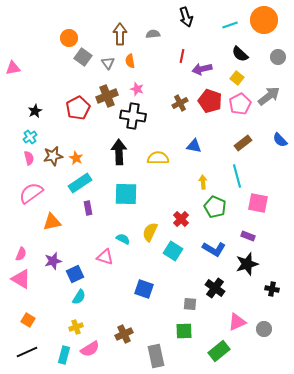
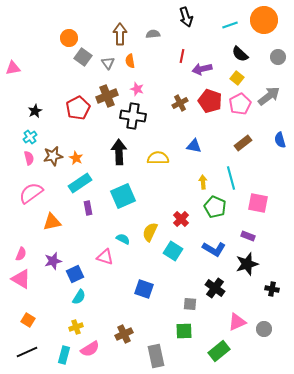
blue semicircle at (280, 140): rotated 28 degrees clockwise
cyan line at (237, 176): moved 6 px left, 2 px down
cyan square at (126, 194): moved 3 px left, 2 px down; rotated 25 degrees counterclockwise
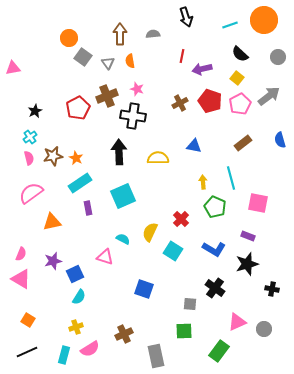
green rectangle at (219, 351): rotated 15 degrees counterclockwise
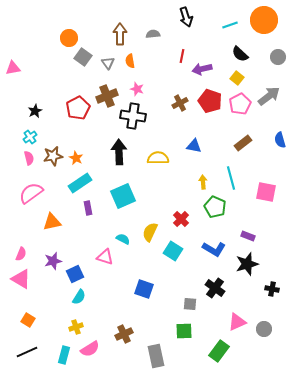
pink square at (258, 203): moved 8 px right, 11 px up
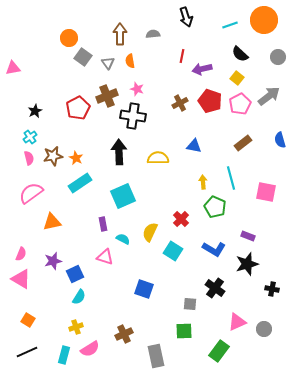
purple rectangle at (88, 208): moved 15 px right, 16 px down
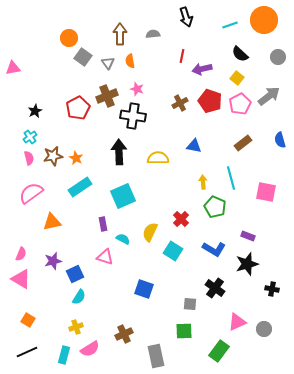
cyan rectangle at (80, 183): moved 4 px down
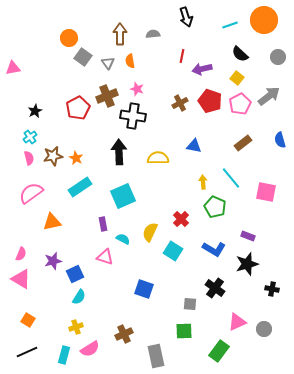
cyan line at (231, 178): rotated 25 degrees counterclockwise
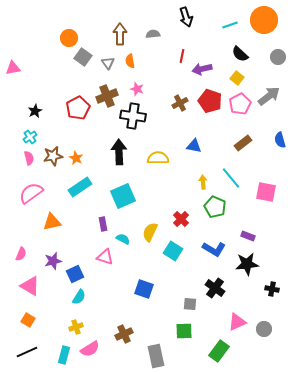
black star at (247, 264): rotated 10 degrees clockwise
pink triangle at (21, 279): moved 9 px right, 7 px down
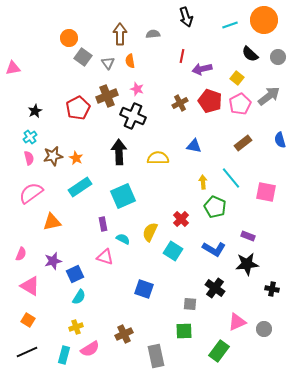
black semicircle at (240, 54): moved 10 px right
black cross at (133, 116): rotated 15 degrees clockwise
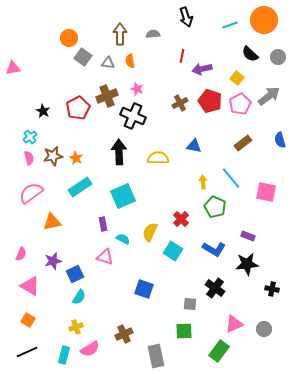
gray triangle at (108, 63): rotated 48 degrees counterclockwise
black star at (35, 111): moved 8 px right; rotated 16 degrees counterclockwise
pink triangle at (237, 322): moved 3 px left, 2 px down
